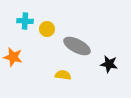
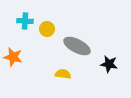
yellow semicircle: moved 1 px up
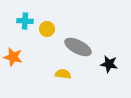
gray ellipse: moved 1 px right, 1 px down
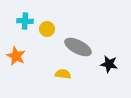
orange star: moved 3 px right, 1 px up; rotated 12 degrees clockwise
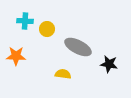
orange star: rotated 24 degrees counterclockwise
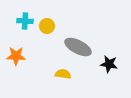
yellow circle: moved 3 px up
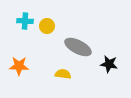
orange star: moved 3 px right, 10 px down
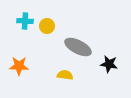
yellow semicircle: moved 2 px right, 1 px down
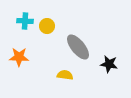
gray ellipse: rotated 24 degrees clockwise
orange star: moved 9 px up
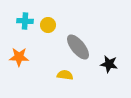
yellow circle: moved 1 px right, 1 px up
